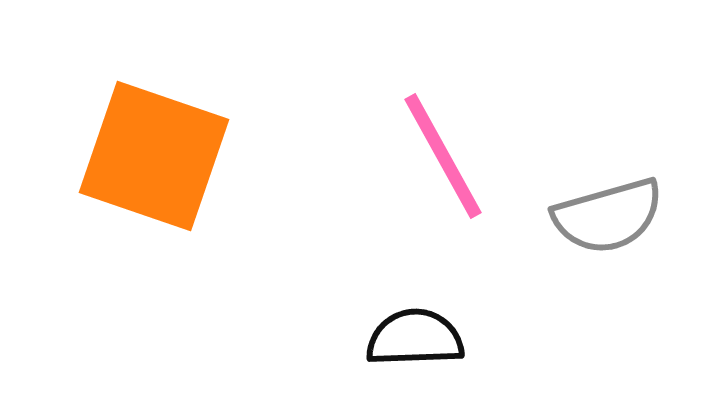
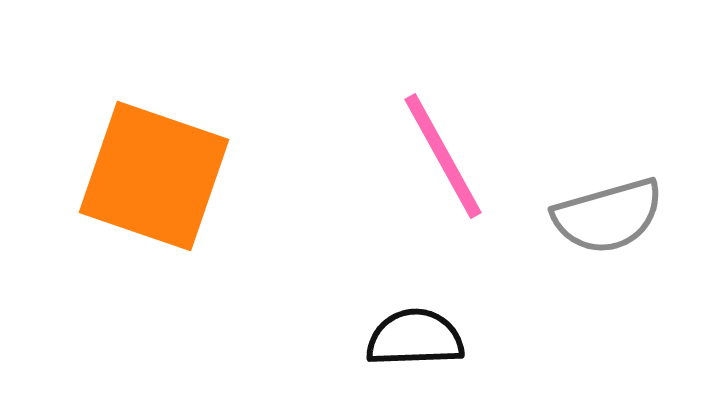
orange square: moved 20 px down
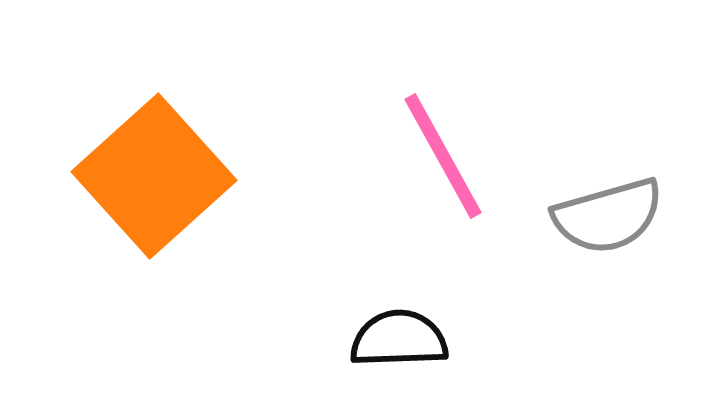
orange square: rotated 29 degrees clockwise
black semicircle: moved 16 px left, 1 px down
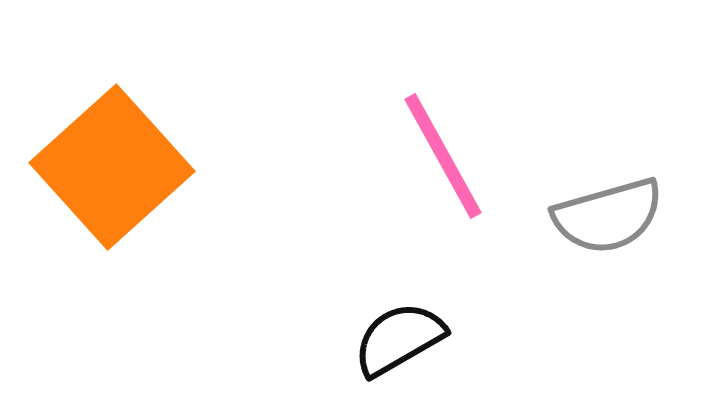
orange square: moved 42 px left, 9 px up
black semicircle: rotated 28 degrees counterclockwise
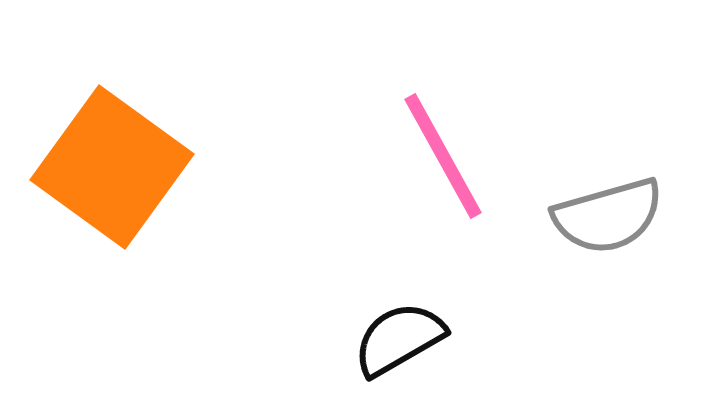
orange square: rotated 12 degrees counterclockwise
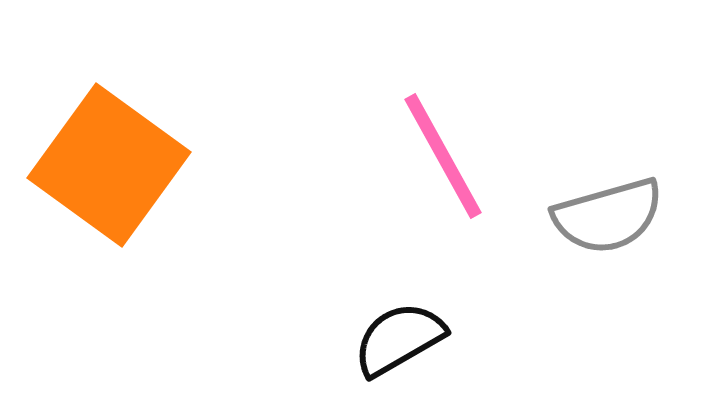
orange square: moved 3 px left, 2 px up
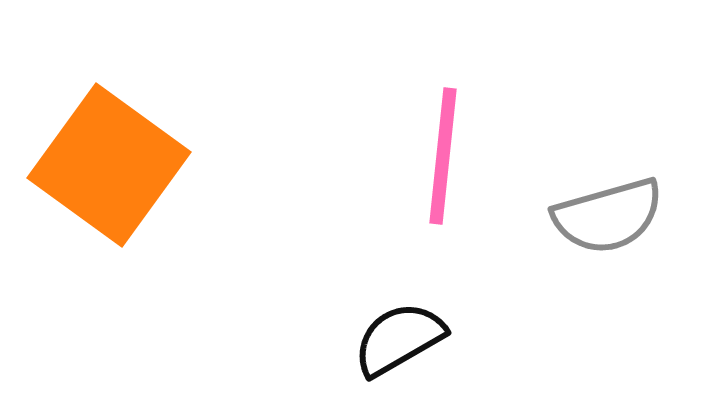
pink line: rotated 35 degrees clockwise
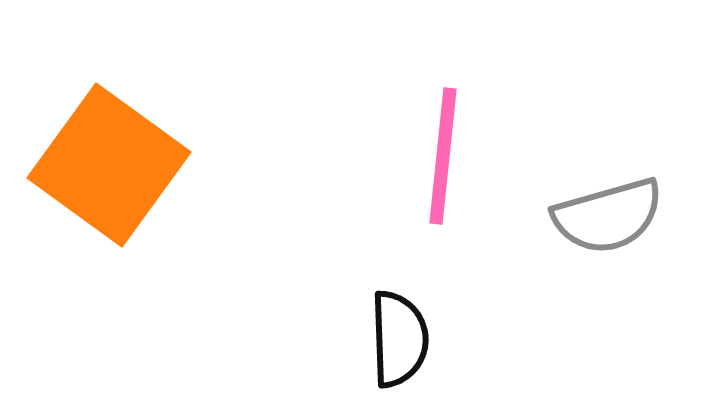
black semicircle: rotated 118 degrees clockwise
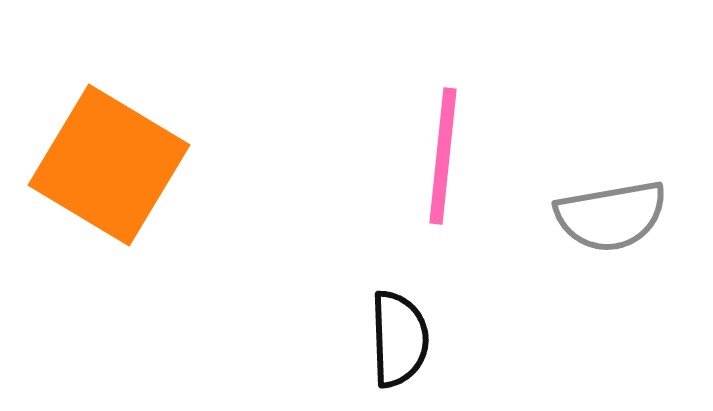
orange square: rotated 5 degrees counterclockwise
gray semicircle: moved 3 px right; rotated 6 degrees clockwise
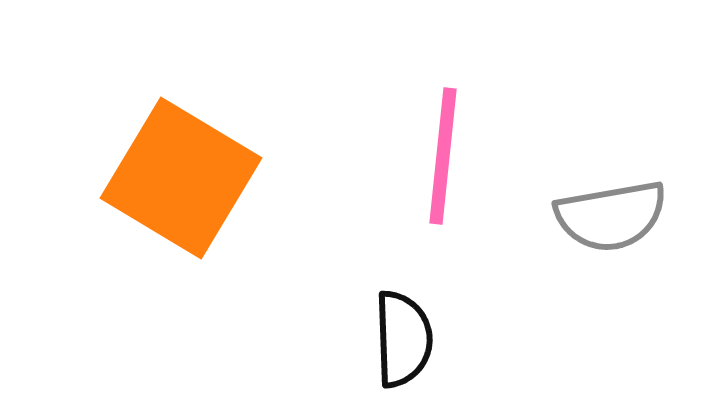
orange square: moved 72 px right, 13 px down
black semicircle: moved 4 px right
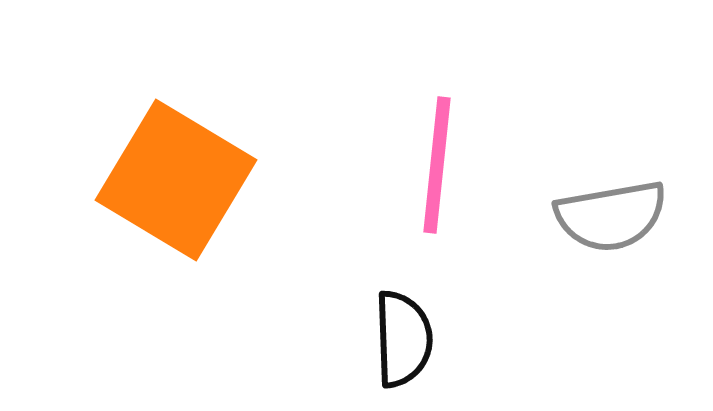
pink line: moved 6 px left, 9 px down
orange square: moved 5 px left, 2 px down
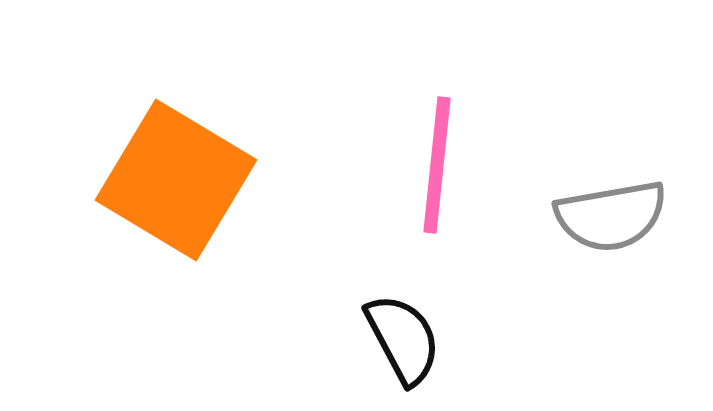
black semicircle: rotated 26 degrees counterclockwise
